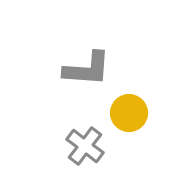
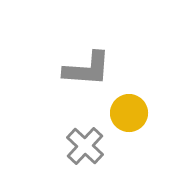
gray cross: rotated 6 degrees clockwise
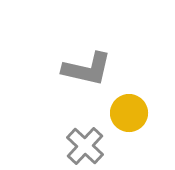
gray L-shape: rotated 9 degrees clockwise
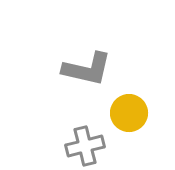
gray cross: rotated 33 degrees clockwise
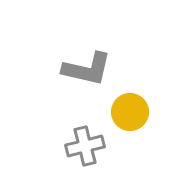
yellow circle: moved 1 px right, 1 px up
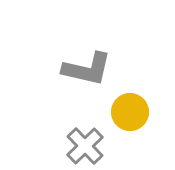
gray cross: rotated 30 degrees counterclockwise
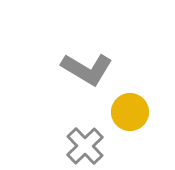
gray L-shape: rotated 18 degrees clockwise
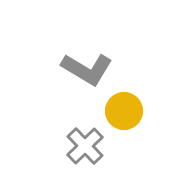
yellow circle: moved 6 px left, 1 px up
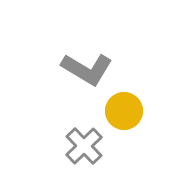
gray cross: moved 1 px left
